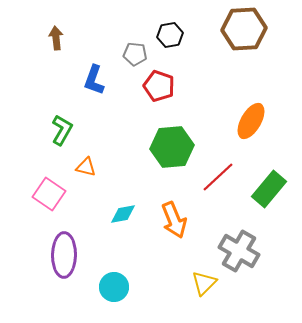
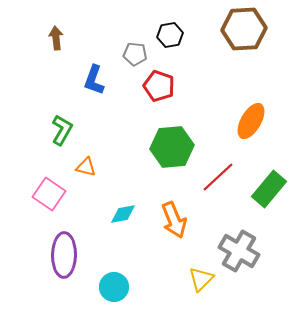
yellow triangle: moved 3 px left, 4 px up
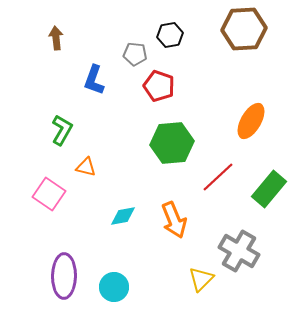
green hexagon: moved 4 px up
cyan diamond: moved 2 px down
purple ellipse: moved 21 px down
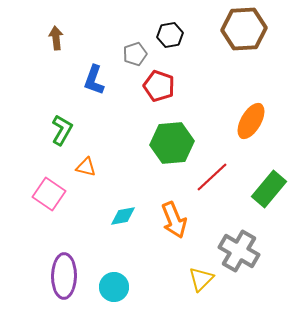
gray pentagon: rotated 25 degrees counterclockwise
red line: moved 6 px left
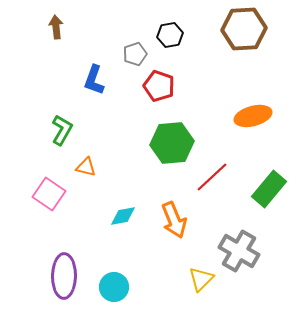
brown arrow: moved 11 px up
orange ellipse: moved 2 px right, 5 px up; rotated 45 degrees clockwise
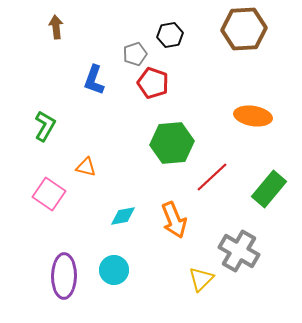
red pentagon: moved 6 px left, 3 px up
orange ellipse: rotated 24 degrees clockwise
green L-shape: moved 17 px left, 4 px up
cyan circle: moved 17 px up
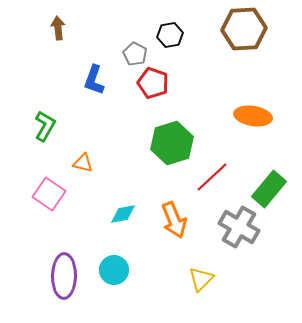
brown arrow: moved 2 px right, 1 px down
gray pentagon: rotated 25 degrees counterclockwise
green hexagon: rotated 12 degrees counterclockwise
orange triangle: moved 3 px left, 4 px up
cyan diamond: moved 2 px up
gray cross: moved 24 px up
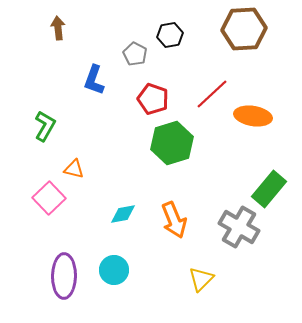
red pentagon: moved 16 px down
orange triangle: moved 9 px left, 6 px down
red line: moved 83 px up
pink square: moved 4 px down; rotated 12 degrees clockwise
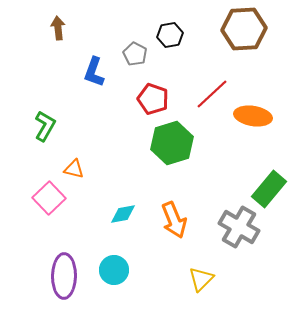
blue L-shape: moved 8 px up
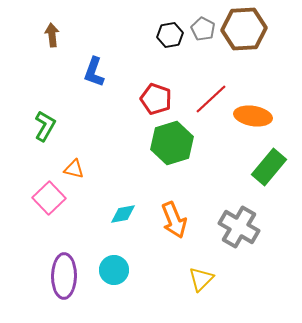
brown arrow: moved 6 px left, 7 px down
gray pentagon: moved 68 px right, 25 px up
red line: moved 1 px left, 5 px down
red pentagon: moved 3 px right
green rectangle: moved 22 px up
